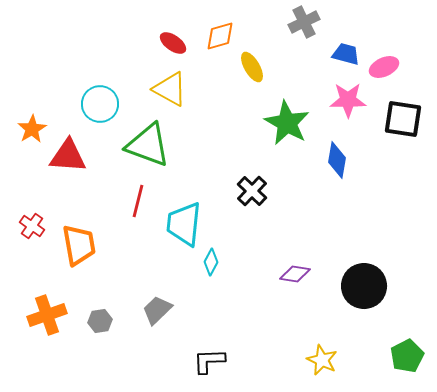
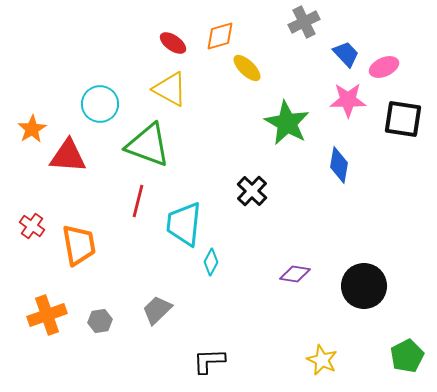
blue trapezoid: rotated 32 degrees clockwise
yellow ellipse: moved 5 px left, 1 px down; rotated 16 degrees counterclockwise
blue diamond: moved 2 px right, 5 px down
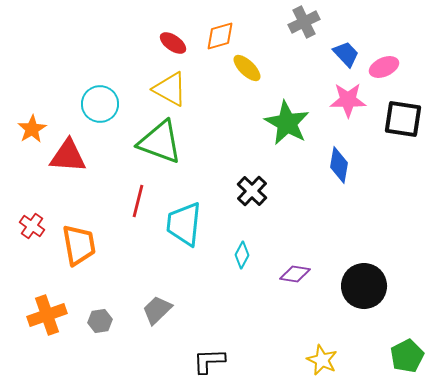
green triangle: moved 12 px right, 3 px up
cyan diamond: moved 31 px right, 7 px up
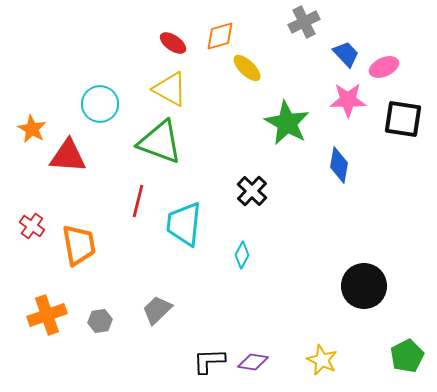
orange star: rotated 12 degrees counterclockwise
purple diamond: moved 42 px left, 88 px down
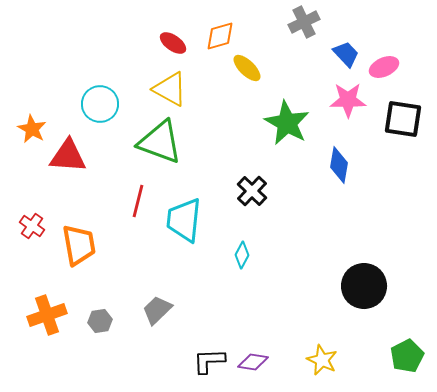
cyan trapezoid: moved 4 px up
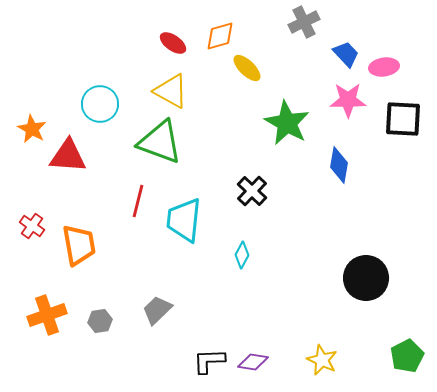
pink ellipse: rotated 16 degrees clockwise
yellow triangle: moved 1 px right, 2 px down
black square: rotated 6 degrees counterclockwise
black circle: moved 2 px right, 8 px up
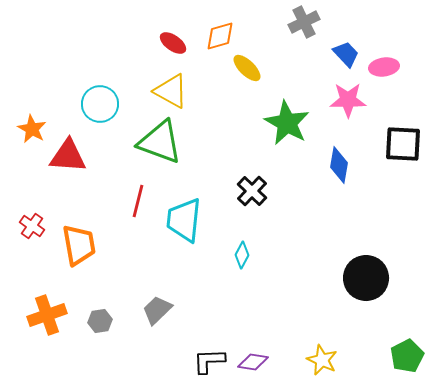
black square: moved 25 px down
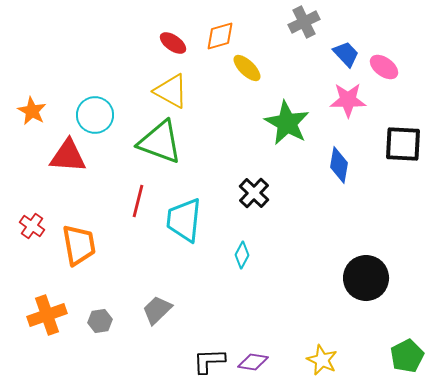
pink ellipse: rotated 44 degrees clockwise
cyan circle: moved 5 px left, 11 px down
orange star: moved 18 px up
black cross: moved 2 px right, 2 px down
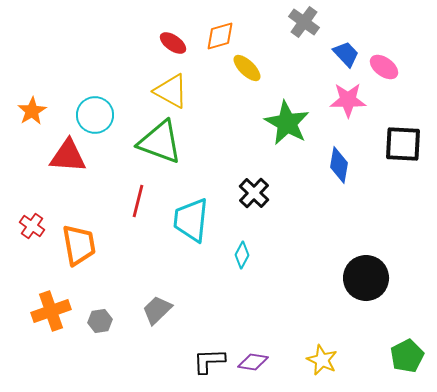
gray cross: rotated 28 degrees counterclockwise
orange star: rotated 12 degrees clockwise
cyan trapezoid: moved 7 px right
orange cross: moved 4 px right, 4 px up
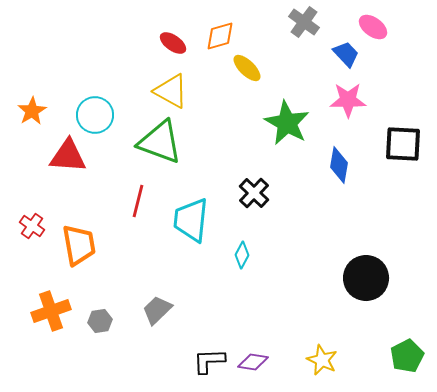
pink ellipse: moved 11 px left, 40 px up
